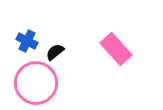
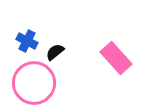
pink rectangle: moved 9 px down
pink circle: moved 2 px left
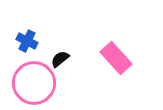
black semicircle: moved 5 px right, 7 px down
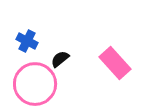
pink rectangle: moved 1 px left, 5 px down
pink circle: moved 1 px right, 1 px down
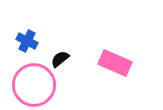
pink rectangle: rotated 24 degrees counterclockwise
pink circle: moved 1 px left, 1 px down
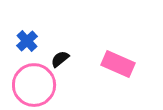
blue cross: rotated 20 degrees clockwise
pink rectangle: moved 3 px right, 1 px down
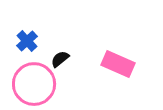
pink circle: moved 1 px up
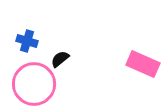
blue cross: rotated 30 degrees counterclockwise
pink rectangle: moved 25 px right
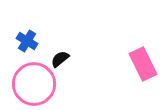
blue cross: rotated 15 degrees clockwise
pink rectangle: rotated 40 degrees clockwise
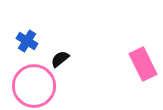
pink circle: moved 2 px down
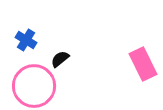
blue cross: moved 1 px left, 1 px up
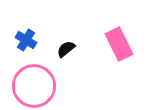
black semicircle: moved 6 px right, 10 px up
pink rectangle: moved 24 px left, 20 px up
